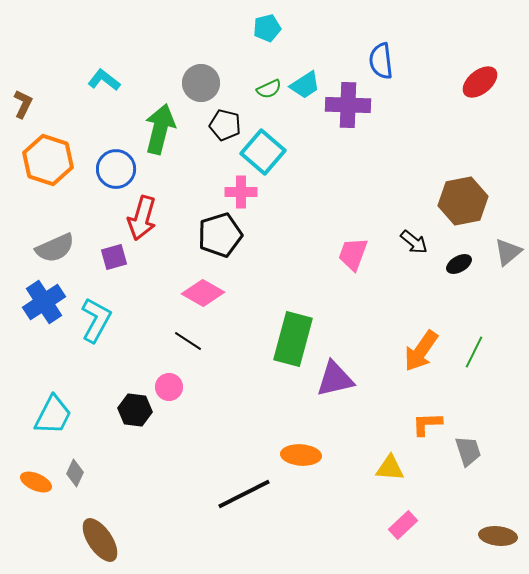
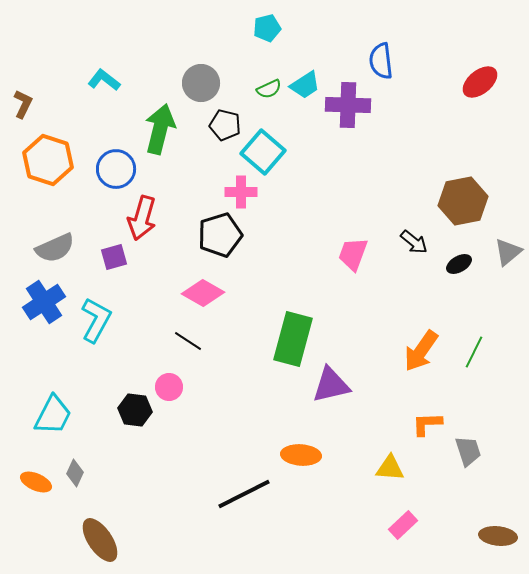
purple triangle at (335, 379): moved 4 px left, 6 px down
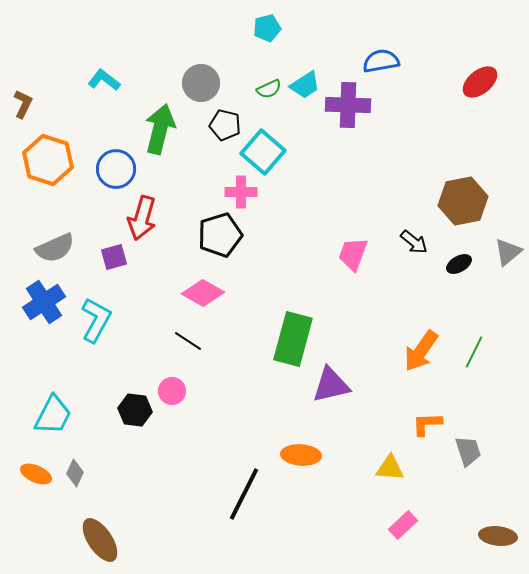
blue semicircle at (381, 61): rotated 87 degrees clockwise
pink circle at (169, 387): moved 3 px right, 4 px down
orange ellipse at (36, 482): moved 8 px up
black line at (244, 494): rotated 36 degrees counterclockwise
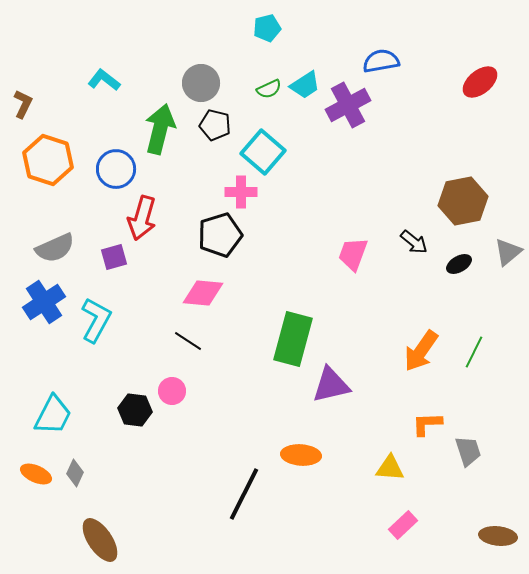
purple cross at (348, 105): rotated 30 degrees counterclockwise
black pentagon at (225, 125): moved 10 px left
pink diamond at (203, 293): rotated 24 degrees counterclockwise
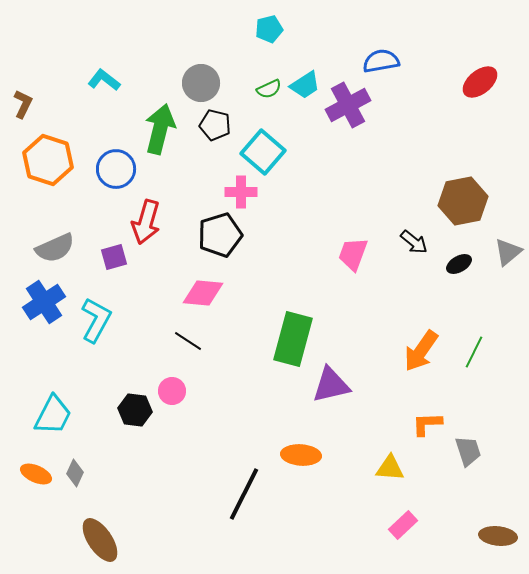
cyan pentagon at (267, 28): moved 2 px right, 1 px down
red arrow at (142, 218): moved 4 px right, 4 px down
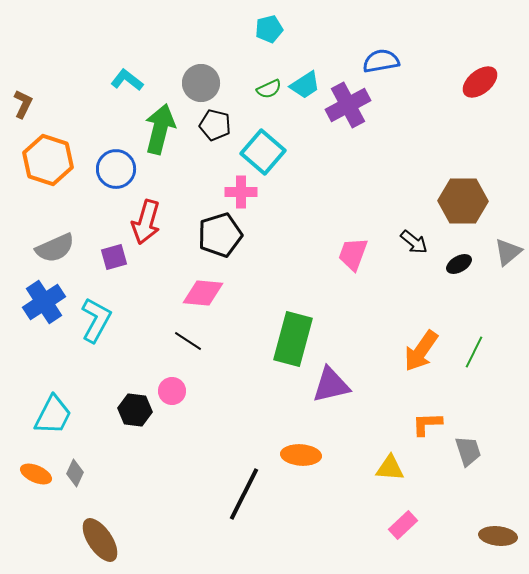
cyan L-shape at (104, 80): moved 23 px right
brown hexagon at (463, 201): rotated 12 degrees clockwise
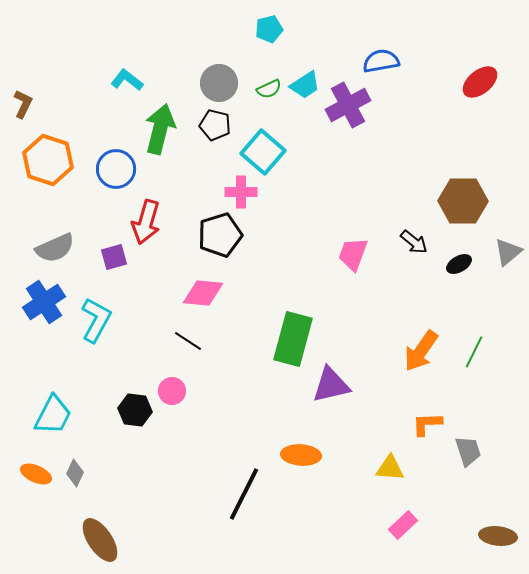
gray circle at (201, 83): moved 18 px right
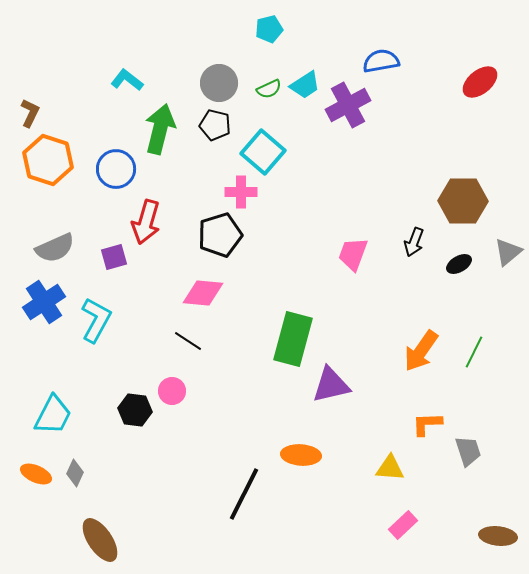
brown L-shape at (23, 104): moved 7 px right, 9 px down
black arrow at (414, 242): rotated 72 degrees clockwise
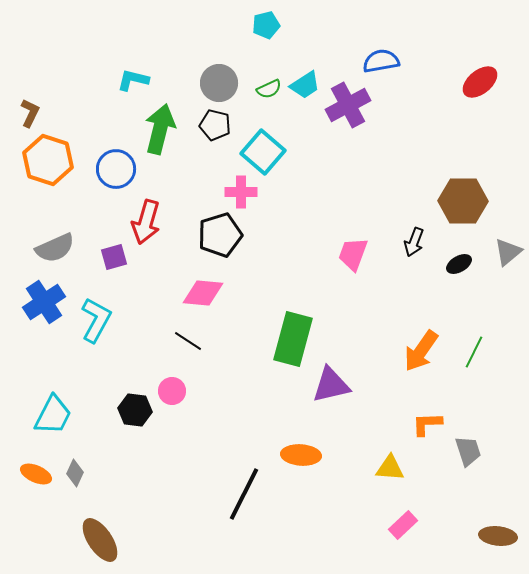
cyan pentagon at (269, 29): moved 3 px left, 4 px up
cyan L-shape at (127, 80): moved 6 px right; rotated 24 degrees counterclockwise
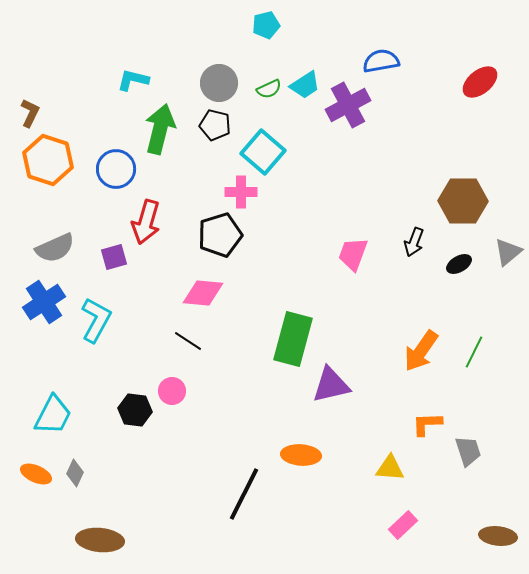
brown ellipse at (100, 540): rotated 51 degrees counterclockwise
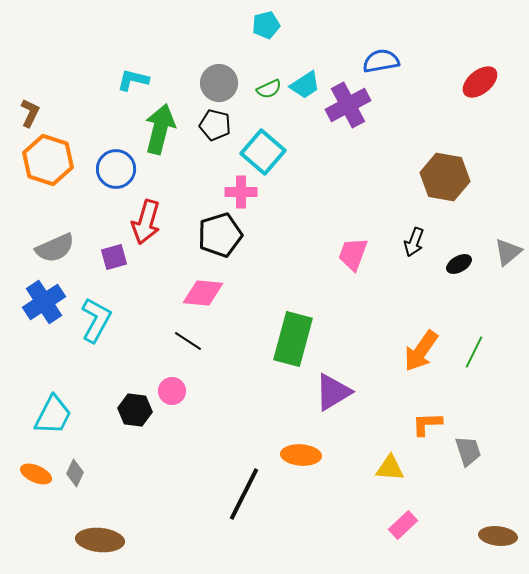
brown hexagon at (463, 201): moved 18 px left, 24 px up; rotated 9 degrees clockwise
purple triangle at (331, 385): moved 2 px right, 7 px down; rotated 18 degrees counterclockwise
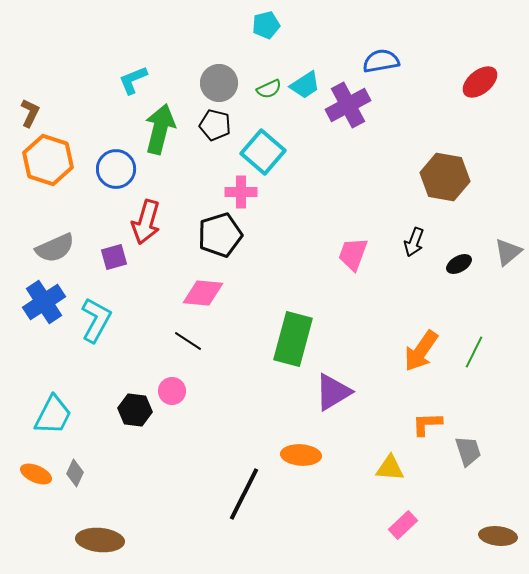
cyan L-shape at (133, 80): rotated 36 degrees counterclockwise
